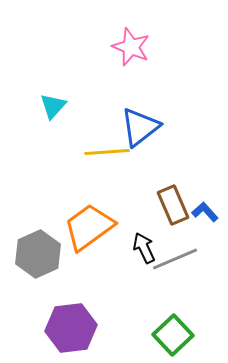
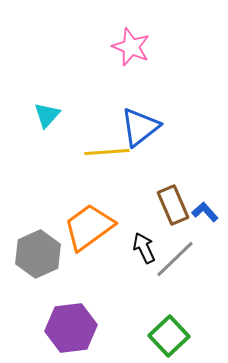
cyan triangle: moved 6 px left, 9 px down
gray line: rotated 21 degrees counterclockwise
green square: moved 4 px left, 1 px down
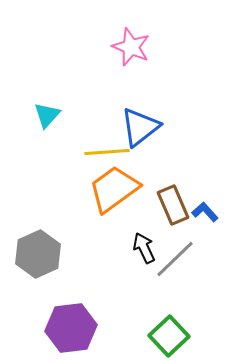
orange trapezoid: moved 25 px right, 38 px up
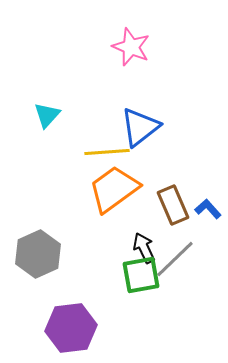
blue L-shape: moved 3 px right, 3 px up
green square: moved 28 px left, 61 px up; rotated 33 degrees clockwise
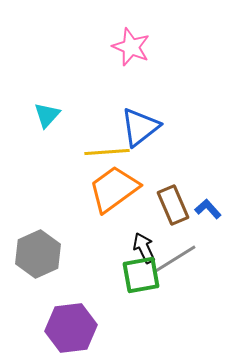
gray line: rotated 12 degrees clockwise
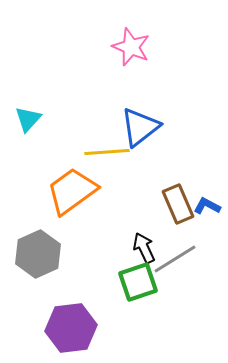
cyan triangle: moved 19 px left, 4 px down
orange trapezoid: moved 42 px left, 2 px down
brown rectangle: moved 5 px right, 1 px up
blue L-shape: moved 1 px left, 3 px up; rotated 20 degrees counterclockwise
green square: moved 3 px left, 7 px down; rotated 9 degrees counterclockwise
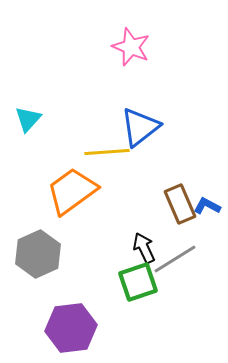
brown rectangle: moved 2 px right
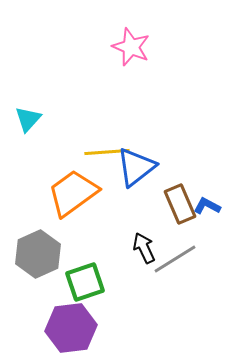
blue triangle: moved 4 px left, 40 px down
orange trapezoid: moved 1 px right, 2 px down
green square: moved 53 px left
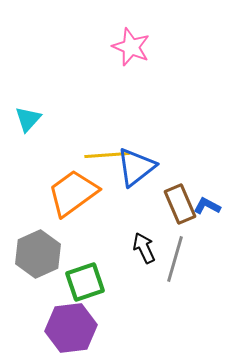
yellow line: moved 3 px down
gray line: rotated 42 degrees counterclockwise
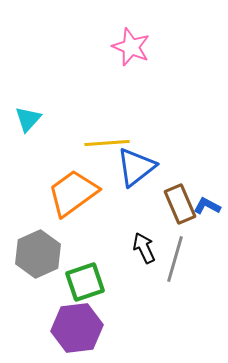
yellow line: moved 12 px up
purple hexagon: moved 6 px right
